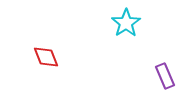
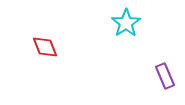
red diamond: moved 1 px left, 10 px up
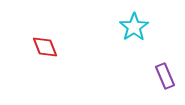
cyan star: moved 8 px right, 4 px down
